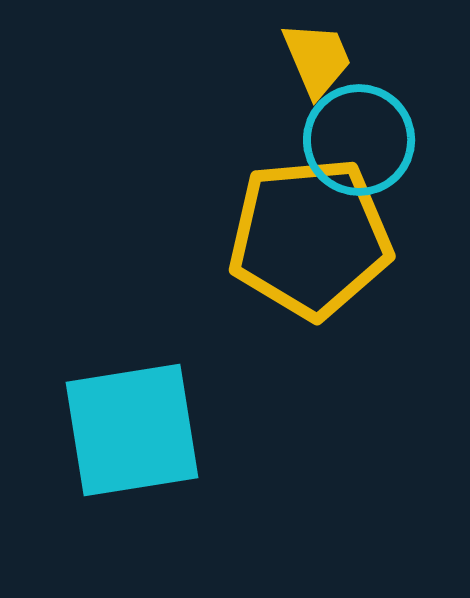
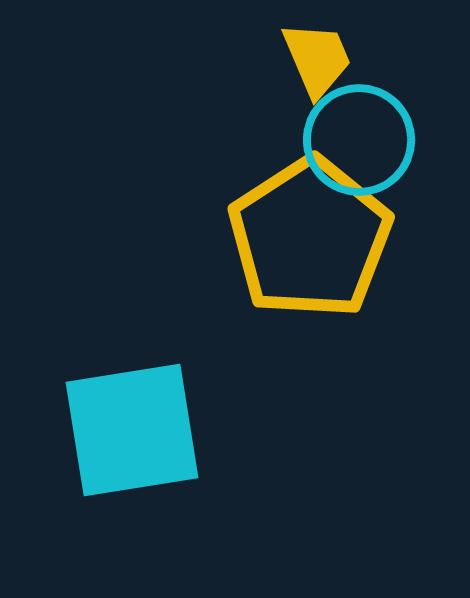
yellow pentagon: rotated 28 degrees counterclockwise
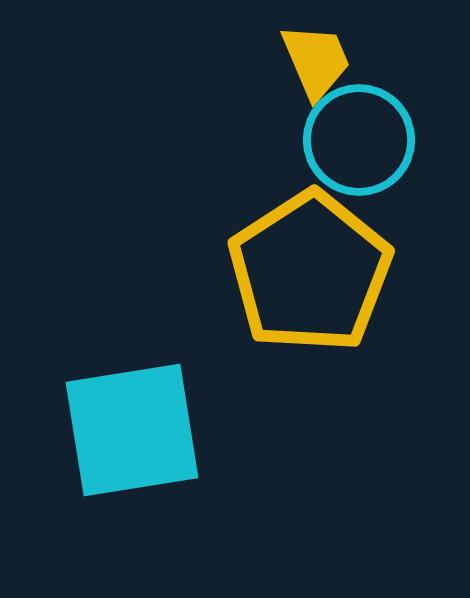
yellow trapezoid: moved 1 px left, 2 px down
yellow pentagon: moved 34 px down
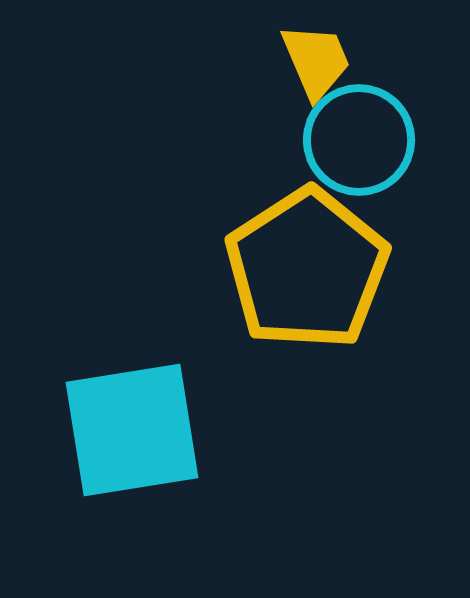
yellow pentagon: moved 3 px left, 3 px up
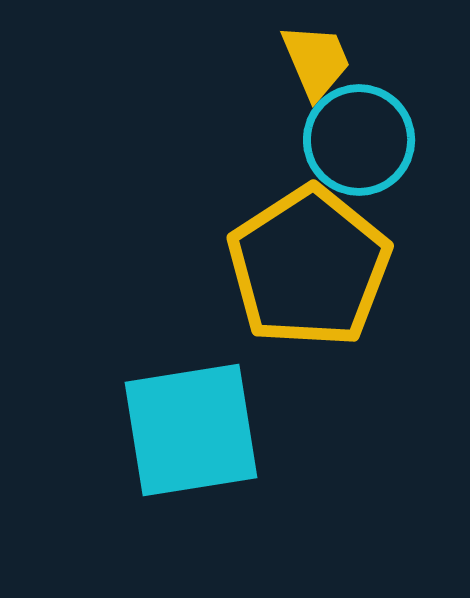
yellow pentagon: moved 2 px right, 2 px up
cyan square: moved 59 px right
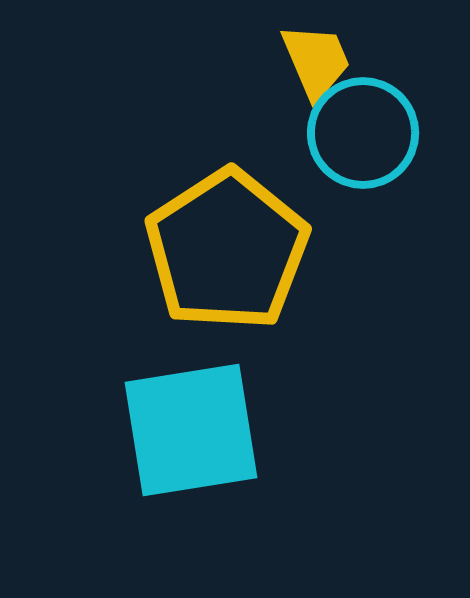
cyan circle: moved 4 px right, 7 px up
yellow pentagon: moved 82 px left, 17 px up
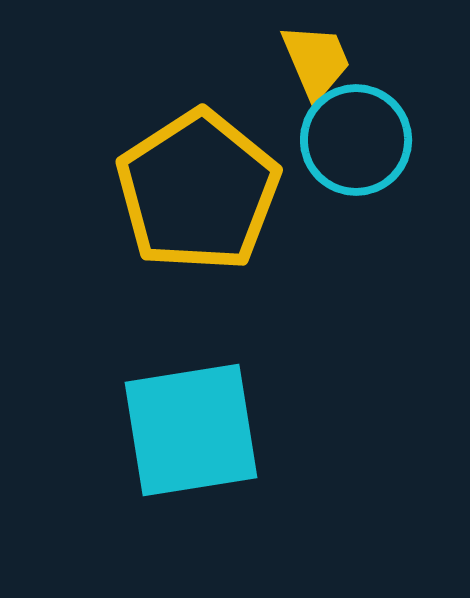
cyan circle: moved 7 px left, 7 px down
yellow pentagon: moved 29 px left, 59 px up
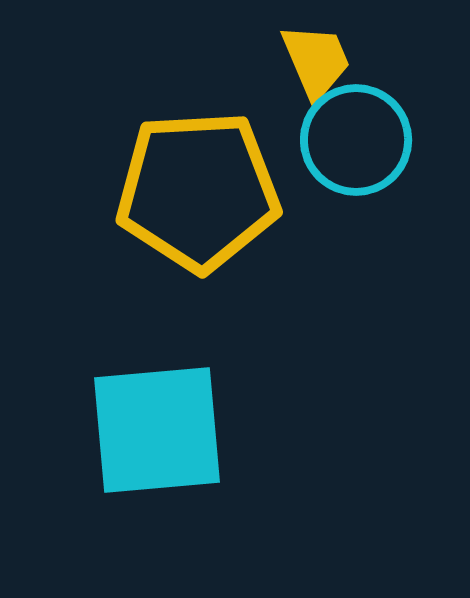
yellow pentagon: rotated 30 degrees clockwise
cyan square: moved 34 px left; rotated 4 degrees clockwise
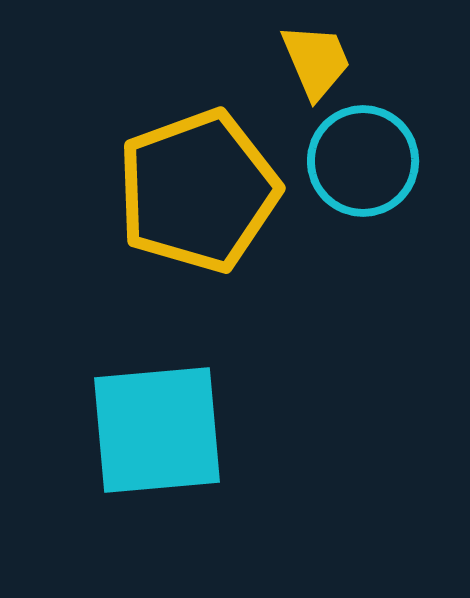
cyan circle: moved 7 px right, 21 px down
yellow pentagon: rotated 17 degrees counterclockwise
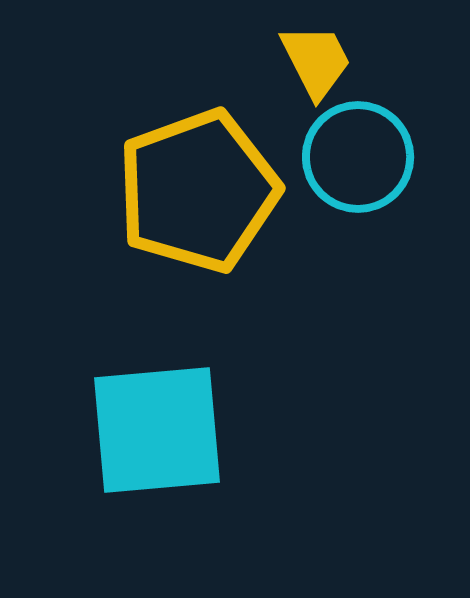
yellow trapezoid: rotated 4 degrees counterclockwise
cyan circle: moved 5 px left, 4 px up
